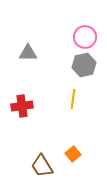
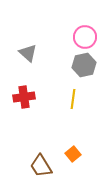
gray triangle: rotated 42 degrees clockwise
red cross: moved 2 px right, 9 px up
brown trapezoid: moved 1 px left
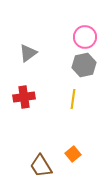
gray triangle: rotated 42 degrees clockwise
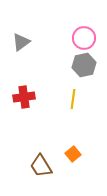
pink circle: moved 1 px left, 1 px down
gray triangle: moved 7 px left, 11 px up
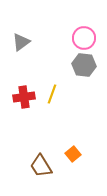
gray hexagon: rotated 20 degrees clockwise
yellow line: moved 21 px left, 5 px up; rotated 12 degrees clockwise
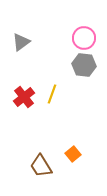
red cross: rotated 30 degrees counterclockwise
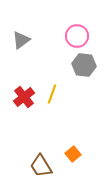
pink circle: moved 7 px left, 2 px up
gray triangle: moved 2 px up
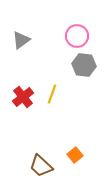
red cross: moved 1 px left
orange square: moved 2 px right, 1 px down
brown trapezoid: rotated 15 degrees counterclockwise
